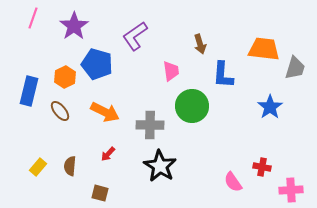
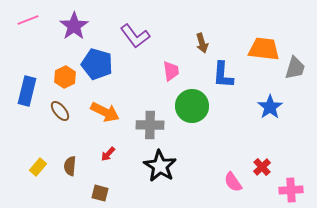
pink line: moved 5 px left, 2 px down; rotated 50 degrees clockwise
purple L-shape: rotated 92 degrees counterclockwise
brown arrow: moved 2 px right, 1 px up
blue rectangle: moved 2 px left
red cross: rotated 36 degrees clockwise
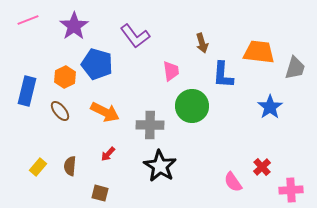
orange trapezoid: moved 5 px left, 3 px down
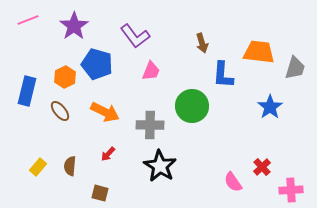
pink trapezoid: moved 20 px left; rotated 30 degrees clockwise
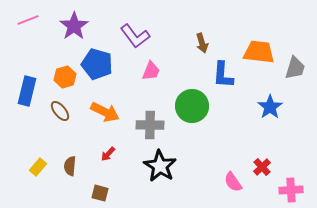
orange hexagon: rotated 10 degrees clockwise
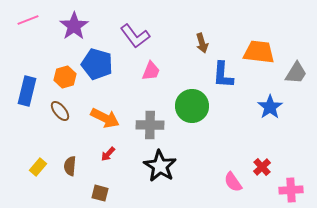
gray trapezoid: moved 1 px right, 5 px down; rotated 15 degrees clockwise
orange arrow: moved 6 px down
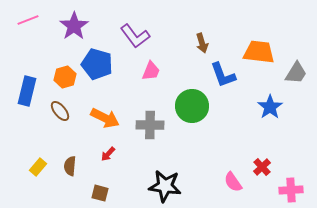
blue L-shape: rotated 24 degrees counterclockwise
black star: moved 5 px right, 20 px down; rotated 24 degrees counterclockwise
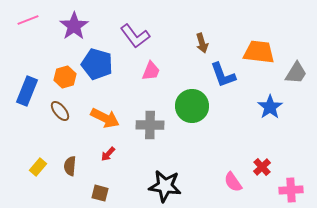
blue rectangle: rotated 8 degrees clockwise
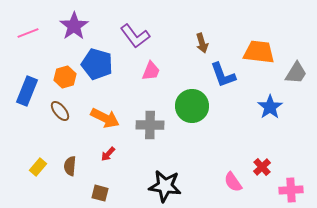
pink line: moved 13 px down
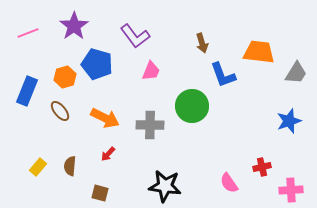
blue star: moved 19 px right, 14 px down; rotated 15 degrees clockwise
red cross: rotated 30 degrees clockwise
pink semicircle: moved 4 px left, 1 px down
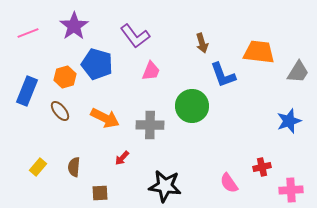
gray trapezoid: moved 2 px right, 1 px up
red arrow: moved 14 px right, 4 px down
brown semicircle: moved 4 px right, 1 px down
brown square: rotated 18 degrees counterclockwise
